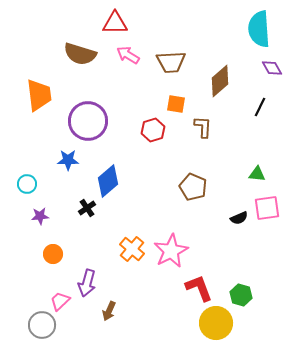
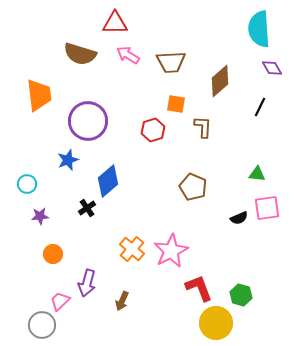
blue star: rotated 20 degrees counterclockwise
brown arrow: moved 13 px right, 10 px up
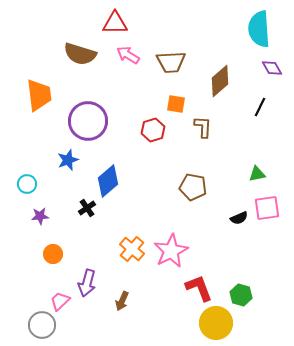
green triangle: rotated 18 degrees counterclockwise
brown pentagon: rotated 12 degrees counterclockwise
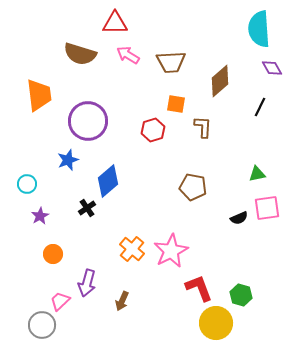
purple star: rotated 24 degrees counterclockwise
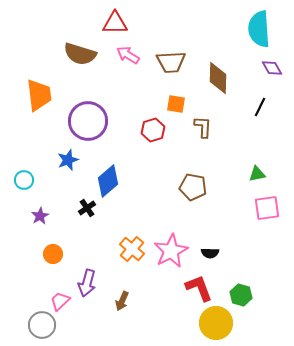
brown diamond: moved 2 px left, 3 px up; rotated 48 degrees counterclockwise
cyan circle: moved 3 px left, 4 px up
black semicircle: moved 29 px left, 35 px down; rotated 24 degrees clockwise
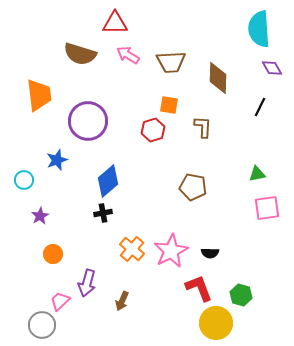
orange square: moved 7 px left, 1 px down
blue star: moved 11 px left
black cross: moved 16 px right, 5 px down; rotated 24 degrees clockwise
